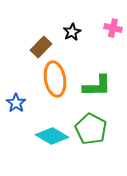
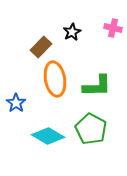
cyan diamond: moved 4 px left
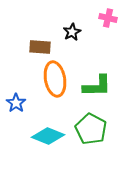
pink cross: moved 5 px left, 10 px up
brown rectangle: moved 1 px left; rotated 50 degrees clockwise
cyan diamond: rotated 8 degrees counterclockwise
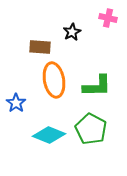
orange ellipse: moved 1 px left, 1 px down
cyan diamond: moved 1 px right, 1 px up
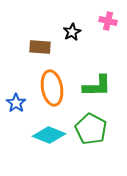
pink cross: moved 3 px down
orange ellipse: moved 2 px left, 8 px down
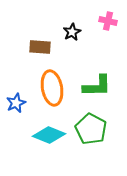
blue star: rotated 12 degrees clockwise
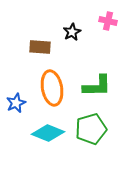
green pentagon: rotated 28 degrees clockwise
cyan diamond: moved 1 px left, 2 px up
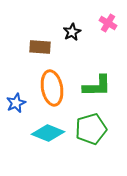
pink cross: moved 2 px down; rotated 18 degrees clockwise
